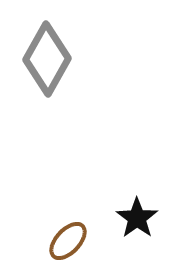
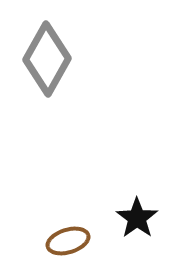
brown ellipse: rotated 30 degrees clockwise
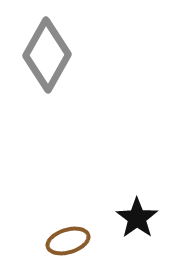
gray diamond: moved 4 px up
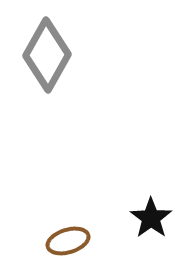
black star: moved 14 px right
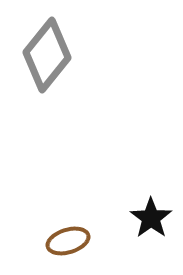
gray diamond: rotated 10 degrees clockwise
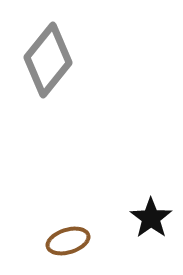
gray diamond: moved 1 px right, 5 px down
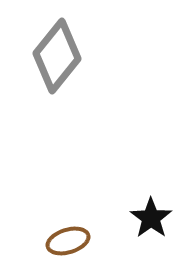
gray diamond: moved 9 px right, 4 px up
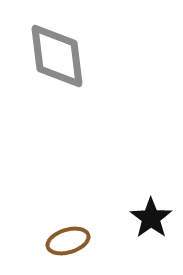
gray diamond: rotated 46 degrees counterclockwise
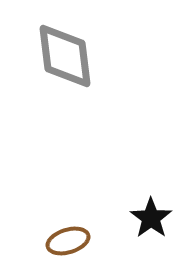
gray diamond: moved 8 px right
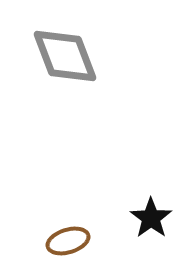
gray diamond: rotated 14 degrees counterclockwise
